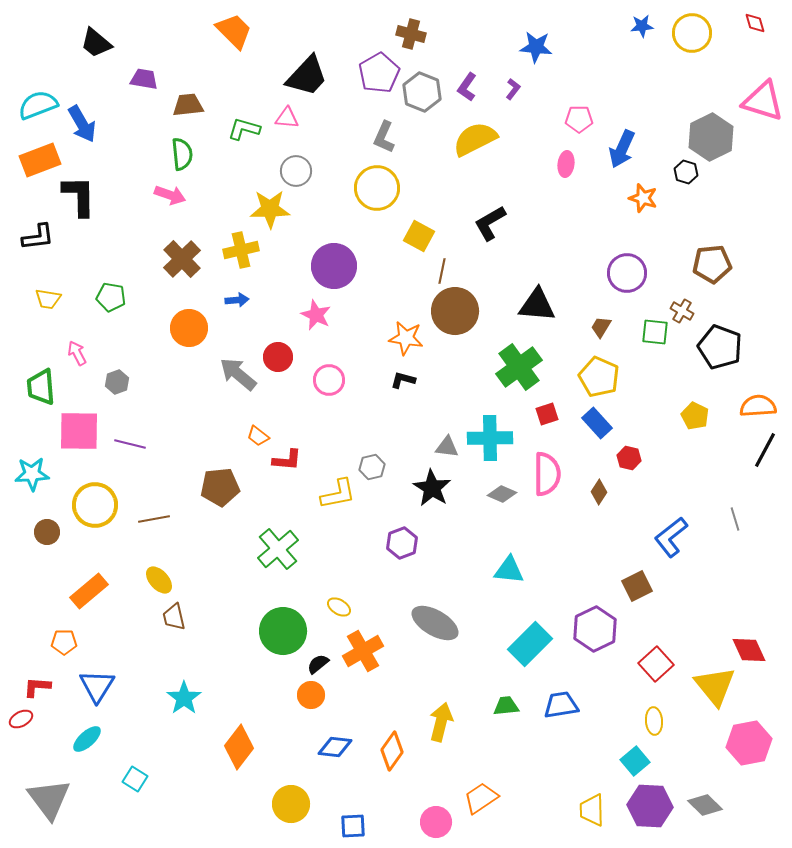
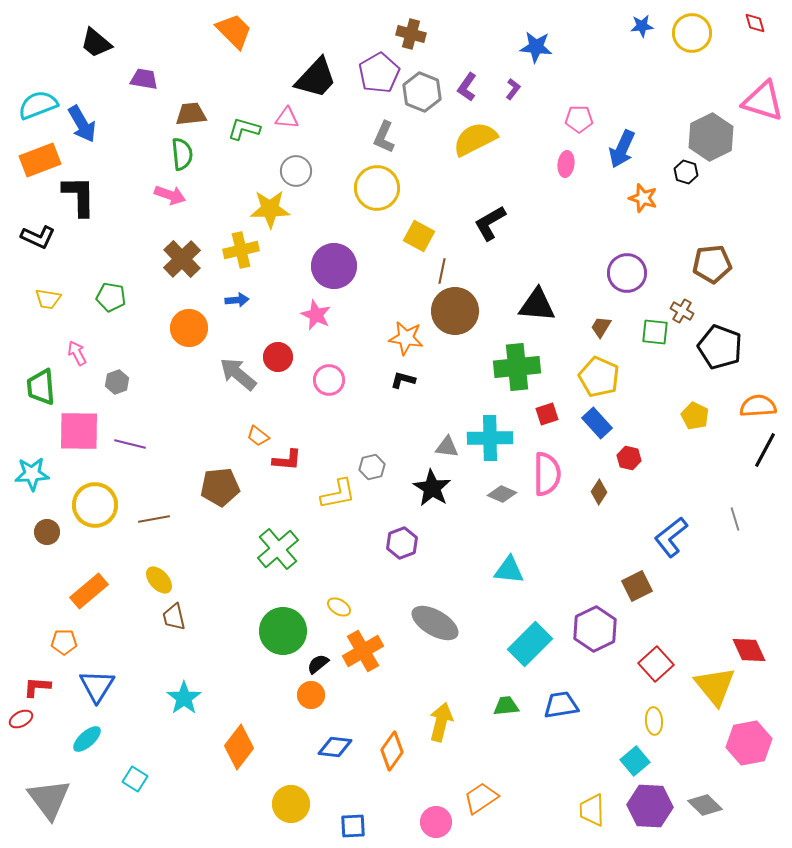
black trapezoid at (307, 76): moved 9 px right, 2 px down
brown trapezoid at (188, 105): moved 3 px right, 9 px down
black L-shape at (38, 237): rotated 32 degrees clockwise
green cross at (519, 367): moved 2 px left; rotated 30 degrees clockwise
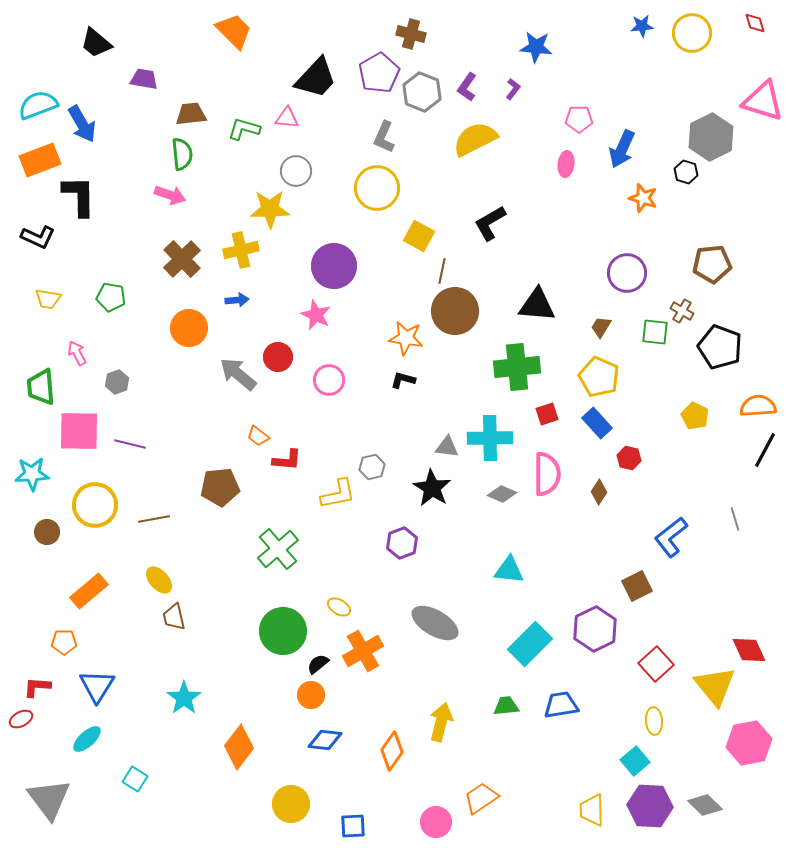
blue diamond at (335, 747): moved 10 px left, 7 px up
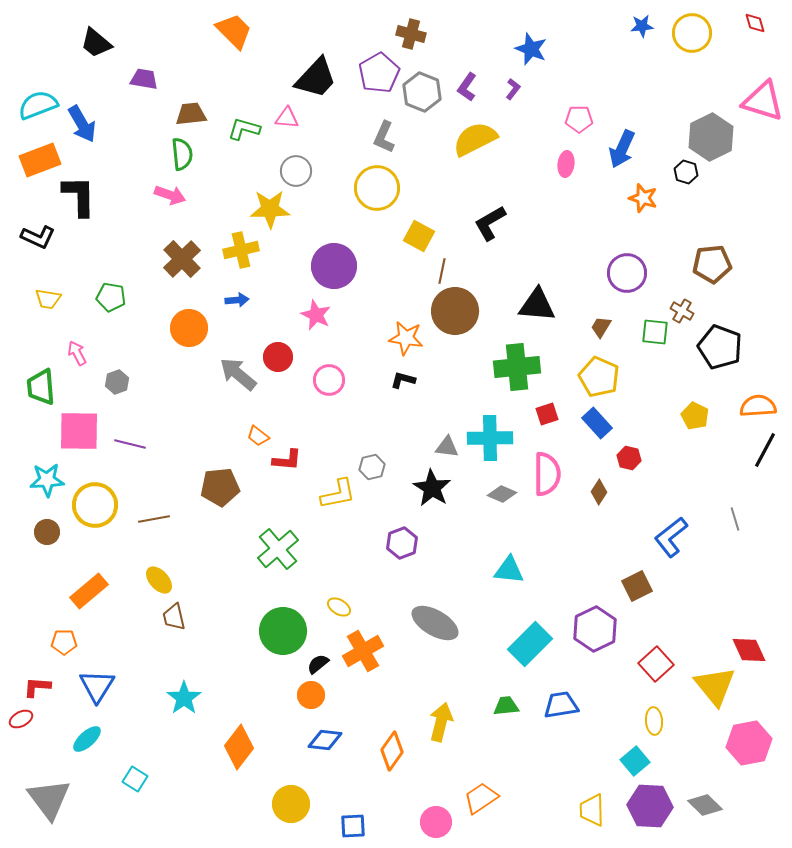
blue star at (536, 47): moved 5 px left, 2 px down; rotated 16 degrees clockwise
cyan star at (32, 474): moved 15 px right, 6 px down
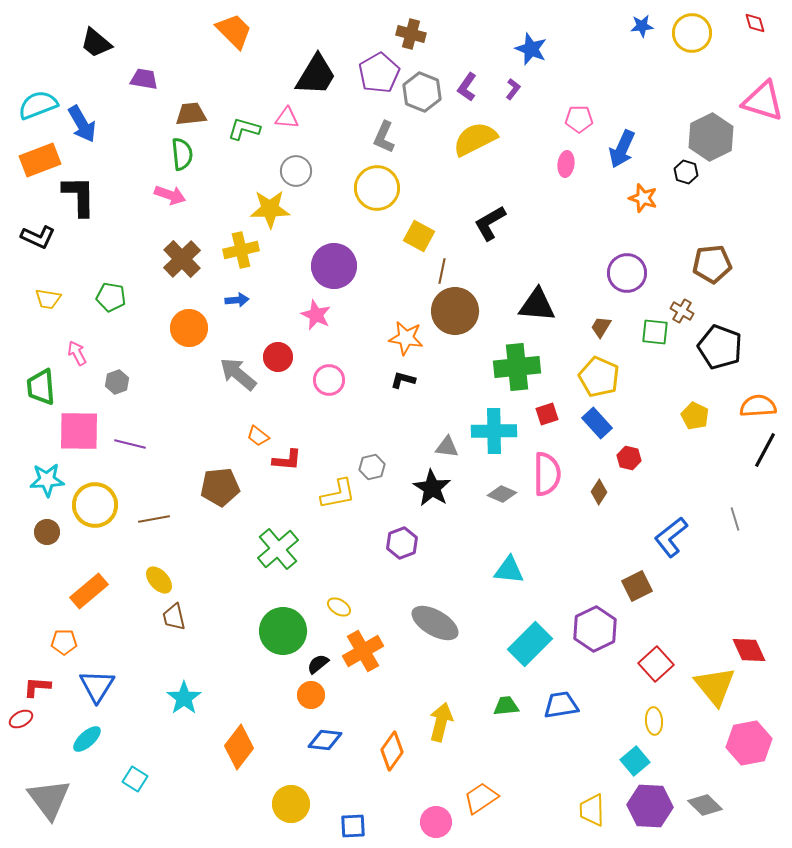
black trapezoid at (316, 78): moved 3 px up; rotated 12 degrees counterclockwise
cyan cross at (490, 438): moved 4 px right, 7 px up
